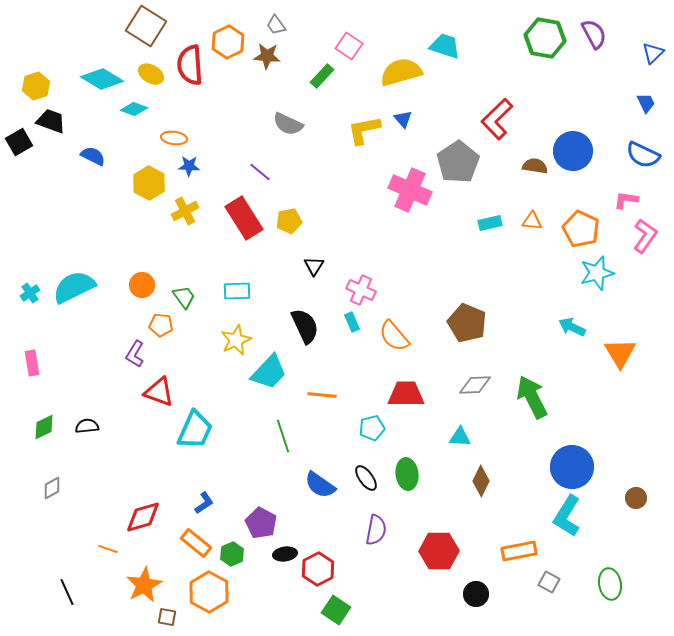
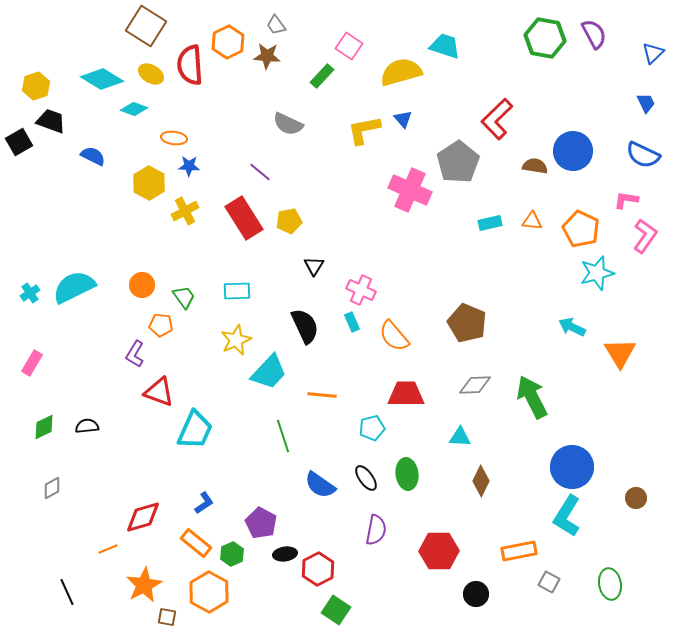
pink rectangle at (32, 363): rotated 40 degrees clockwise
orange line at (108, 549): rotated 42 degrees counterclockwise
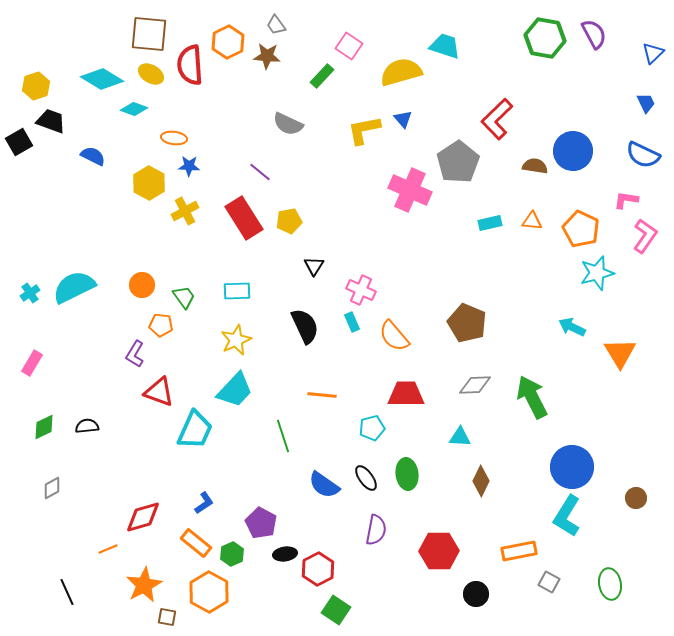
brown square at (146, 26): moved 3 px right, 8 px down; rotated 27 degrees counterclockwise
cyan trapezoid at (269, 372): moved 34 px left, 18 px down
blue semicircle at (320, 485): moved 4 px right
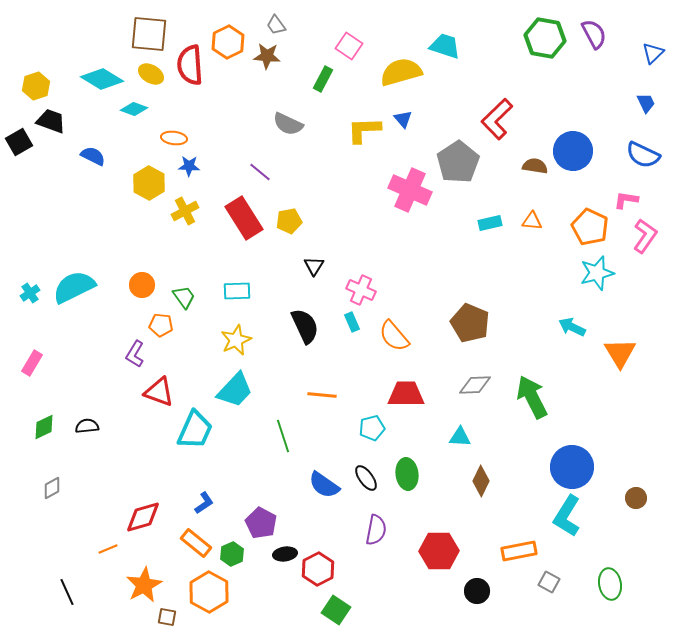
green rectangle at (322, 76): moved 1 px right, 3 px down; rotated 15 degrees counterclockwise
yellow L-shape at (364, 130): rotated 9 degrees clockwise
orange pentagon at (581, 229): moved 9 px right, 2 px up
brown pentagon at (467, 323): moved 3 px right
black circle at (476, 594): moved 1 px right, 3 px up
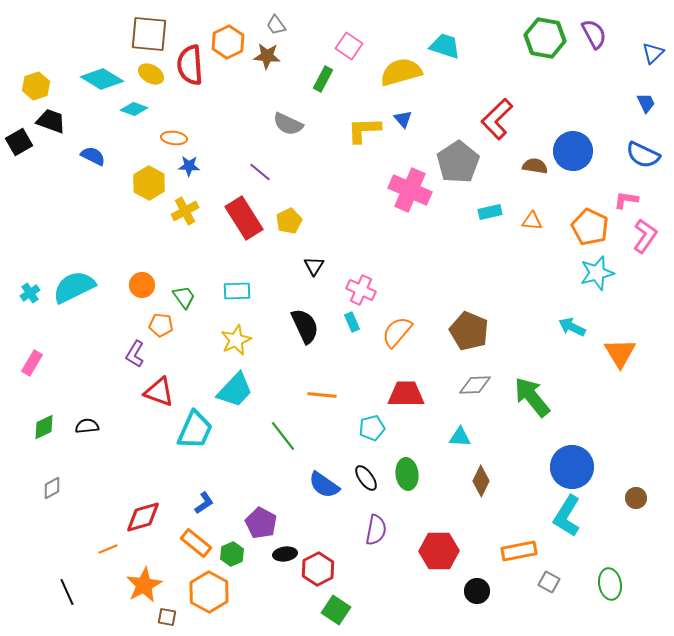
yellow pentagon at (289, 221): rotated 15 degrees counterclockwise
cyan rectangle at (490, 223): moved 11 px up
brown pentagon at (470, 323): moved 1 px left, 8 px down
orange semicircle at (394, 336): moved 3 px right, 4 px up; rotated 80 degrees clockwise
green arrow at (532, 397): rotated 12 degrees counterclockwise
green line at (283, 436): rotated 20 degrees counterclockwise
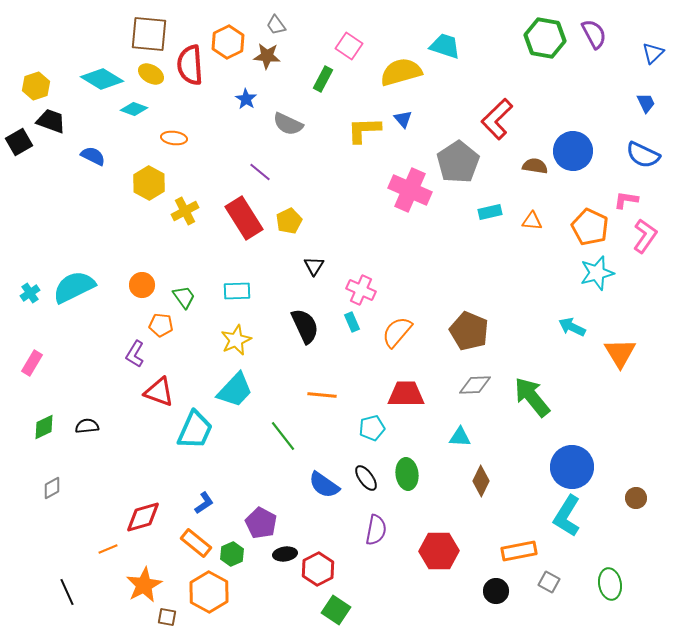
blue star at (189, 166): moved 57 px right, 67 px up; rotated 30 degrees clockwise
black circle at (477, 591): moved 19 px right
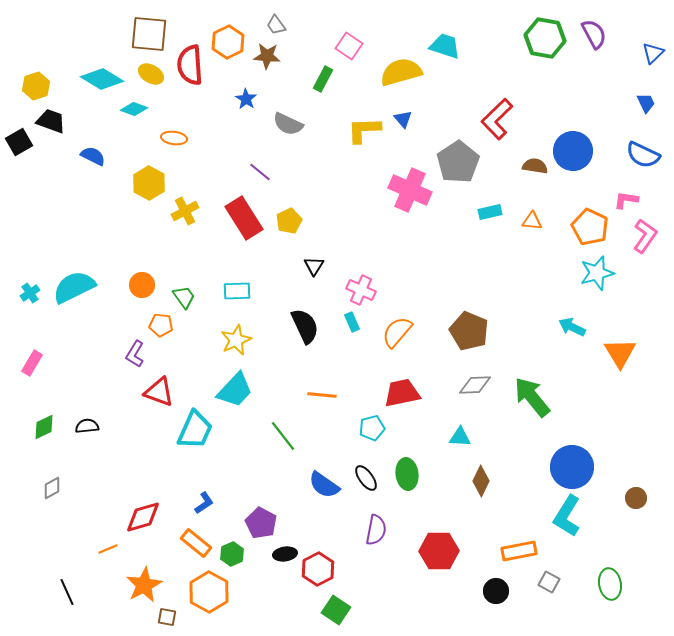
red trapezoid at (406, 394): moved 4 px left, 1 px up; rotated 12 degrees counterclockwise
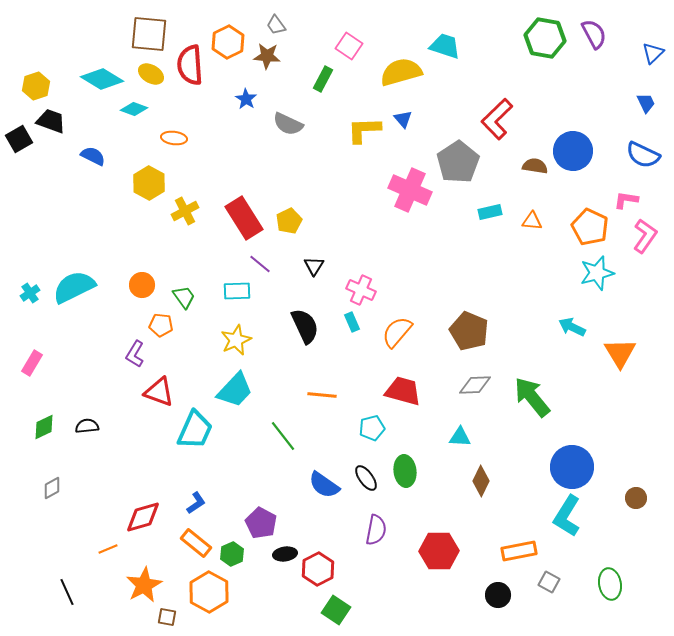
black square at (19, 142): moved 3 px up
purple line at (260, 172): moved 92 px down
red trapezoid at (402, 393): moved 1 px right, 2 px up; rotated 27 degrees clockwise
green ellipse at (407, 474): moved 2 px left, 3 px up
blue L-shape at (204, 503): moved 8 px left
black circle at (496, 591): moved 2 px right, 4 px down
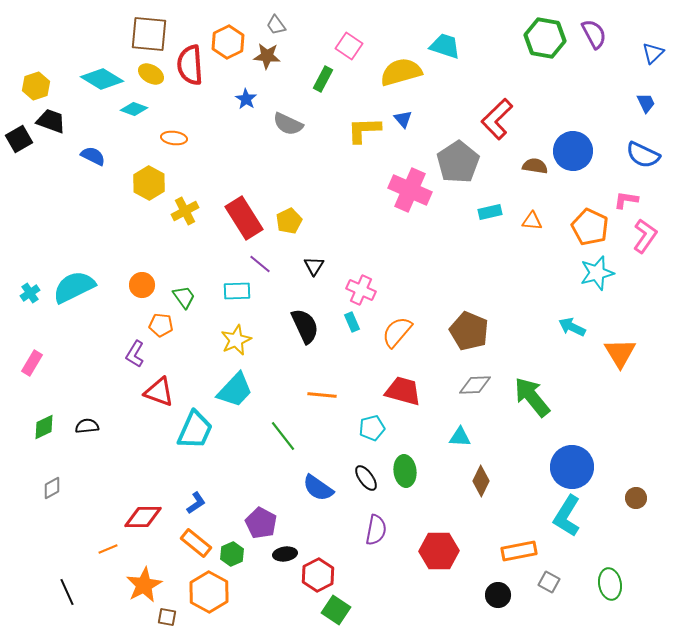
blue semicircle at (324, 485): moved 6 px left, 3 px down
red diamond at (143, 517): rotated 15 degrees clockwise
red hexagon at (318, 569): moved 6 px down
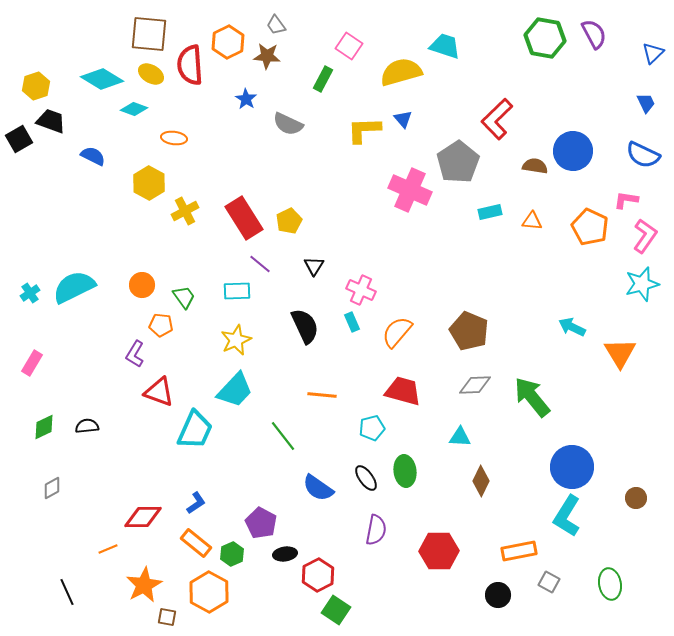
cyan star at (597, 273): moved 45 px right, 11 px down
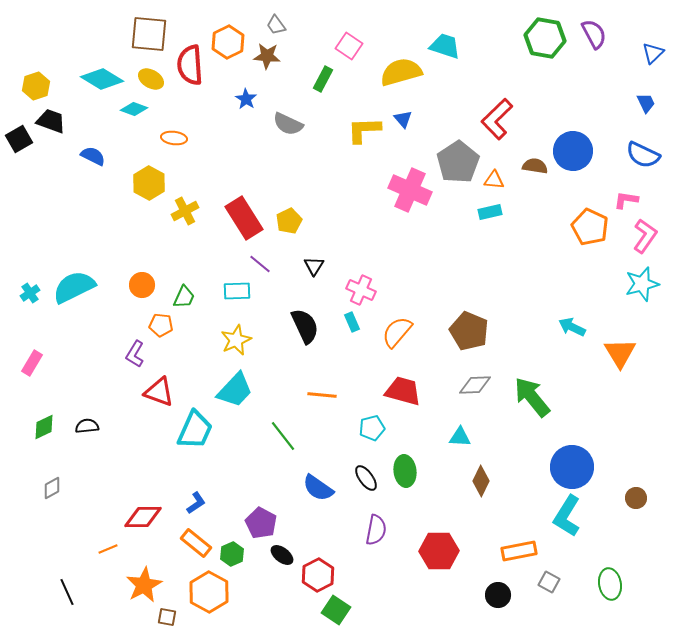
yellow ellipse at (151, 74): moved 5 px down
orange triangle at (532, 221): moved 38 px left, 41 px up
green trapezoid at (184, 297): rotated 60 degrees clockwise
black ellipse at (285, 554): moved 3 px left, 1 px down; rotated 45 degrees clockwise
